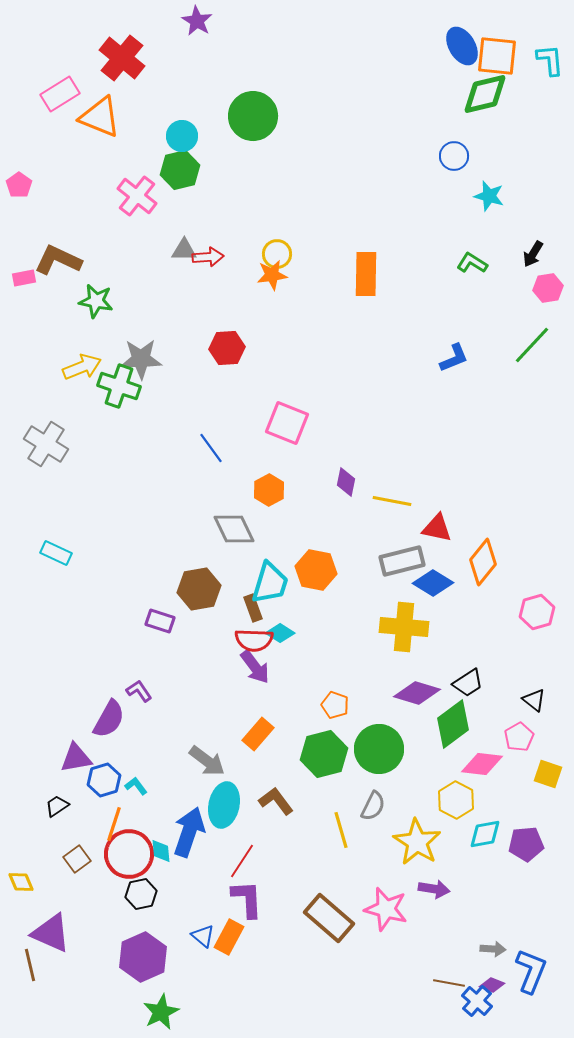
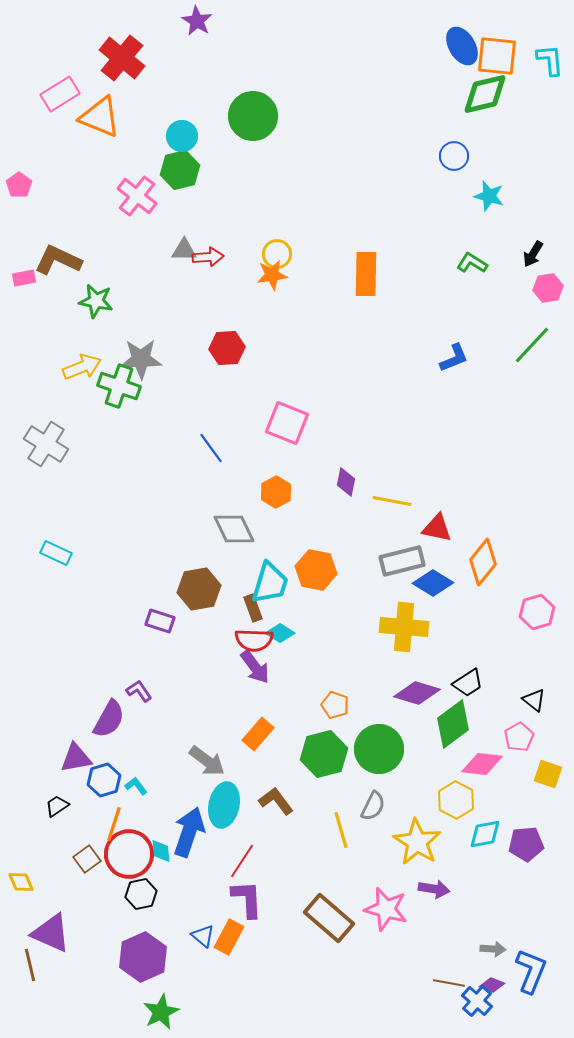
orange hexagon at (269, 490): moved 7 px right, 2 px down
brown square at (77, 859): moved 10 px right
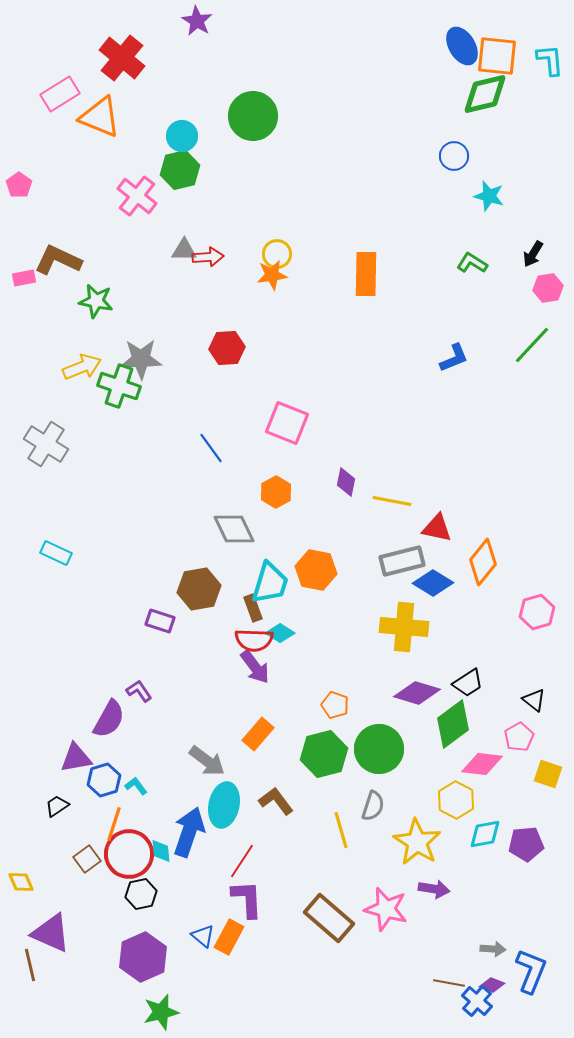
gray semicircle at (373, 806): rotated 8 degrees counterclockwise
green star at (161, 1012): rotated 12 degrees clockwise
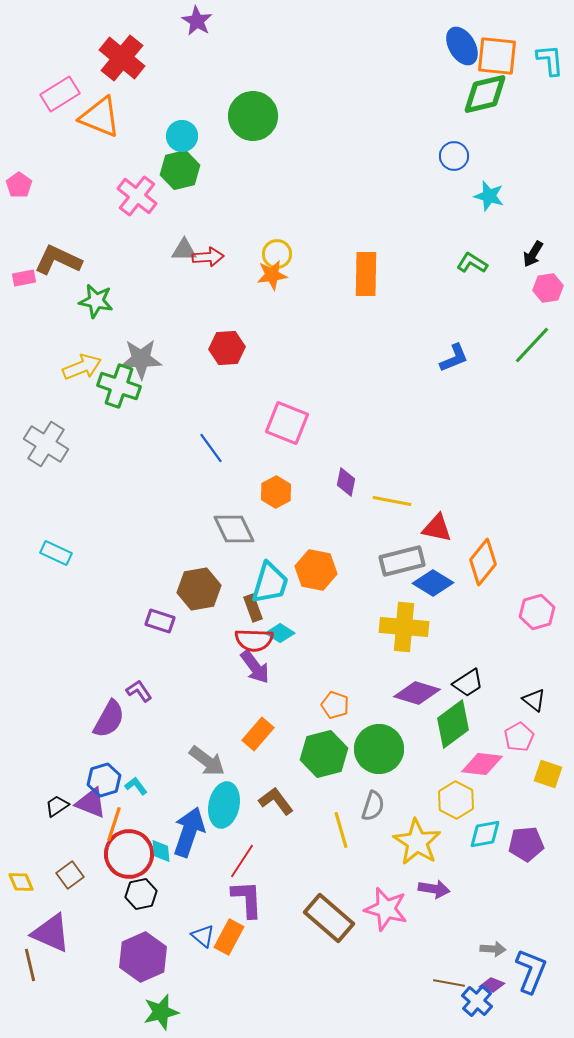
purple triangle at (76, 758): moved 15 px right, 45 px down; rotated 32 degrees clockwise
brown square at (87, 859): moved 17 px left, 16 px down
